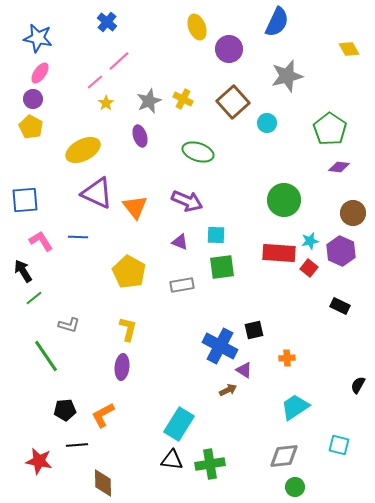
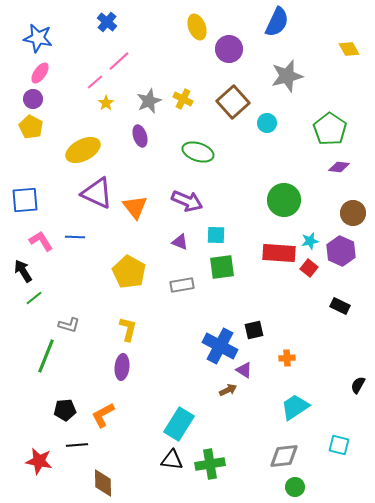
blue line at (78, 237): moved 3 px left
green line at (46, 356): rotated 56 degrees clockwise
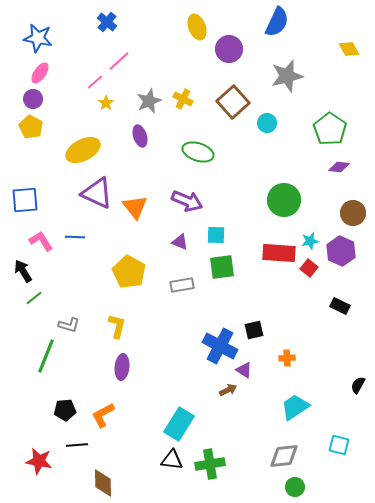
yellow L-shape at (128, 329): moved 11 px left, 3 px up
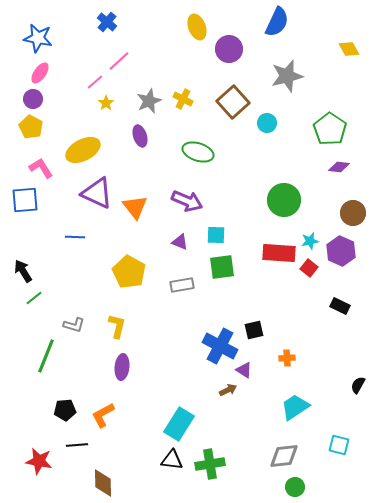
pink L-shape at (41, 241): moved 73 px up
gray L-shape at (69, 325): moved 5 px right
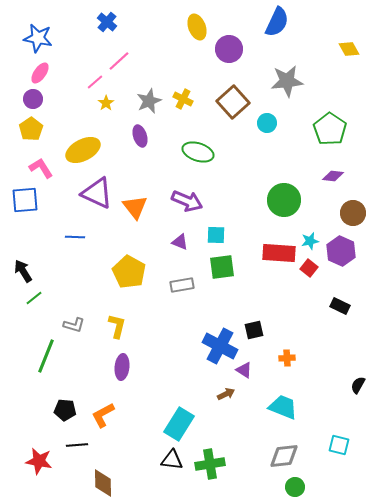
gray star at (287, 76): moved 5 px down; rotated 8 degrees clockwise
yellow pentagon at (31, 127): moved 2 px down; rotated 10 degrees clockwise
purple diamond at (339, 167): moved 6 px left, 9 px down
brown arrow at (228, 390): moved 2 px left, 4 px down
cyan trapezoid at (295, 407): moved 12 px left; rotated 56 degrees clockwise
black pentagon at (65, 410): rotated 10 degrees clockwise
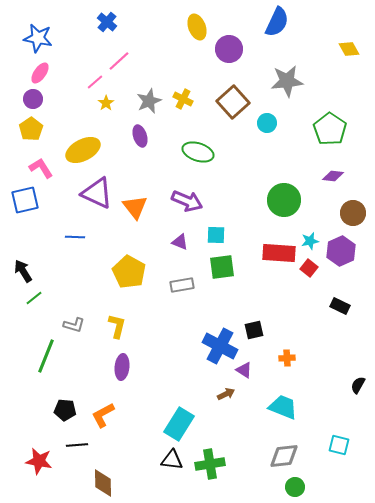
blue square at (25, 200): rotated 8 degrees counterclockwise
purple hexagon at (341, 251): rotated 12 degrees clockwise
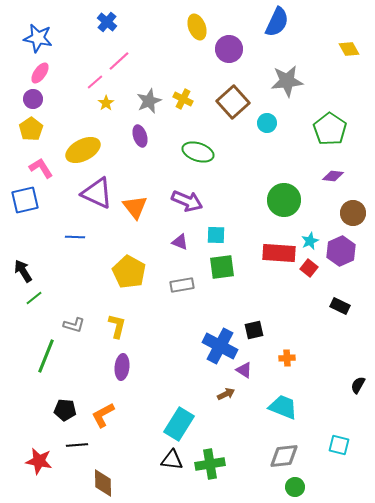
cyan star at (310, 241): rotated 12 degrees counterclockwise
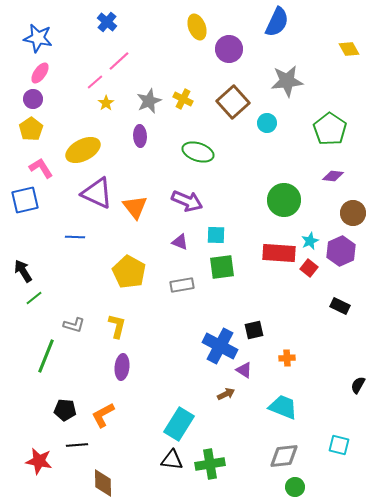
purple ellipse at (140, 136): rotated 15 degrees clockwise
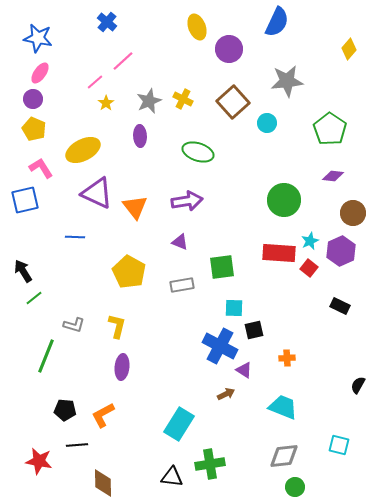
yellow diamond at (349, 49): rotated 70 degrees clockwise
pink line at (119, 61): moved 4 px right
yellow pentagon at (31, 129): moved 3 px right; rotated 15 degrees counterclockwise
purple arrow at (187, 201): rotated 32 degrees counterclockwise
cyan square at (216, 235): moved 18 px right, 73 px down
black triangle at (172, 460): moved 17 px down
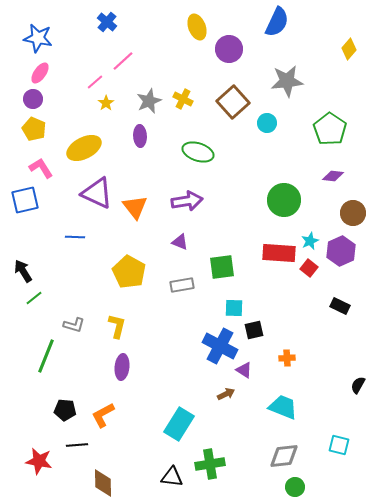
yellow ellipse at (83, 150): moved 1 px right, 2 px up
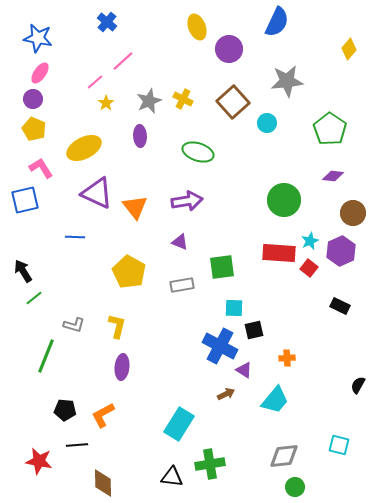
cyan trapezoid at (283, 407): moved 8 px left, 7 px up; rotated 108 degrees clockwise
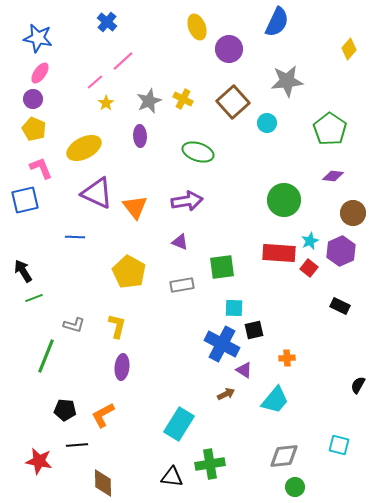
pink L-shape at (41, 168): rotated 10 degrees clockwise
green line at (34, 298): rotated 18 degrees clockwise
blue cross at (220, 346): moved 2 px right, 2 px up
